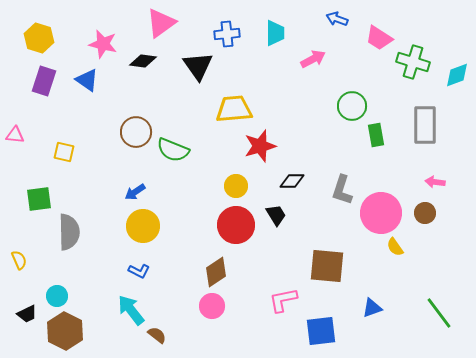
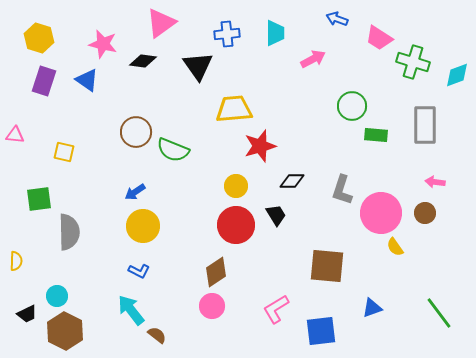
green rectangle at (376, 135): rotated 75 degrees counterclockwise
yellow semicircle at (19, 260): moved 3 px left, 1 px down; rotated 24 degrees clockwise
pink L-shape at (283, 300): moved 7 px left, 9 px down; rotated 20 degrees counterclockwise
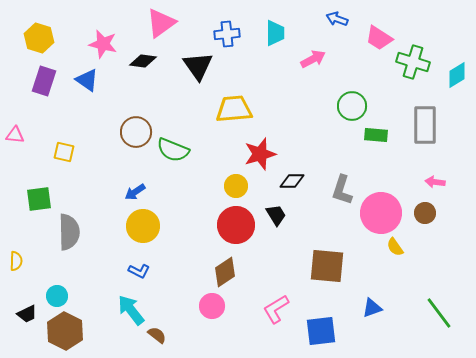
cyan diamond at (457, 75): rotated 12 degrees counterclockwise
red star at (260, 146): moved 8 px down
brown diamond at (216, 272): moved 9 px right
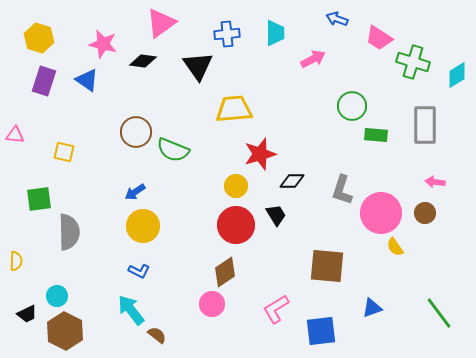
pink circle at (212, 306): moved 2 px up
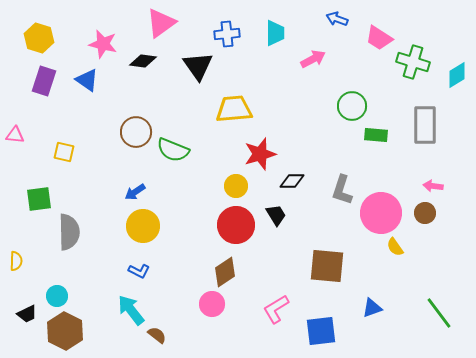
pink arrow at (435, 182): moved 2 px left, 4 px down
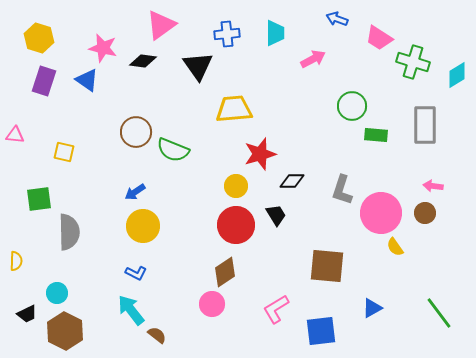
pink triangle at (161, 23): moved 2 px down
pink star at (103, 44): moved 4 px down
blue L-shape at (139, 271): moved 3 px left, 2 px down
cyan circle at (57, 296): moved 3 px up
blue triangle at (372, 308): rotated 10 degrees counterclockwise
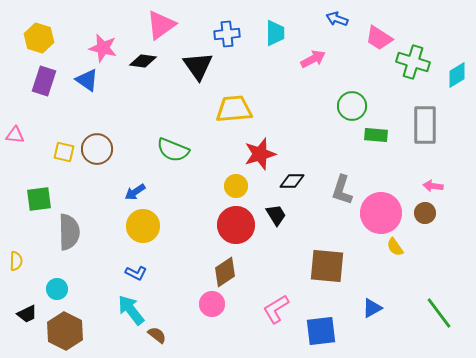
brown circle at (136, 132): moved 39 px left, 17 px down
cyan circle at (57, 293): moved 4 px up
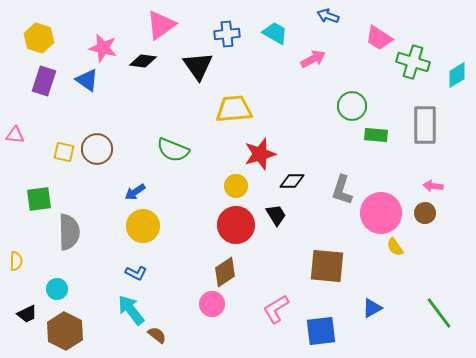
blue arrow at (337, 19): moved 9 px left, 3 px up
cyan trapezoid at (275, 33): rotated 60 degrees counterclockwise
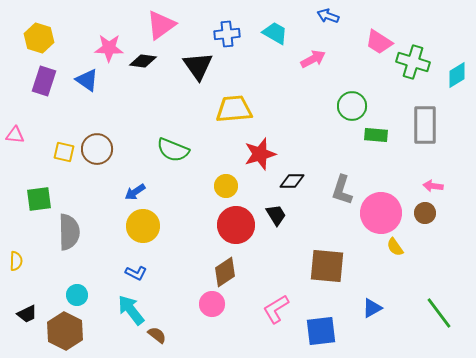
pink trapezoid at (379, 38): moved 4 px down
pink star at (103, 48): moved 6 px right; rotated 12 degrees counterclockwise
yellow circle at (236, 186): moved 10 px left
cyan circle at (57, 289): moved 20 px right, 6 px down
